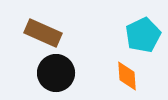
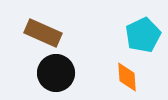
orange diamond: moved 1 px down
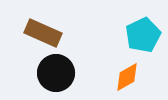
orange diamond: rotated 64 degrees clockwise
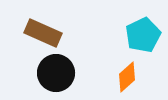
orange diamond: rotated 12 degrees counterclockwise
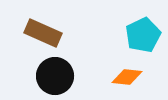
black circle: moved 1 px left, 3 px down
orange diamond: rotated 48 degrees clockwise
